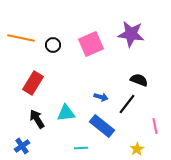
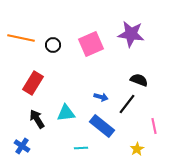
pink line: moved 1 px left
blue cross: rotated 21 degrees counterclockwise
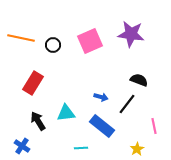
pink square: moved 1 px left, 3 px up
black arrow: moved 1 px right, 2 px down
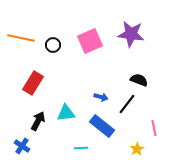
black arrow: rotated 60 degrees clockwise
pink line: moved 2 px down
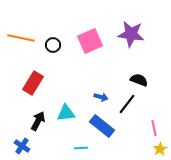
yellow star: moved 23 px right
